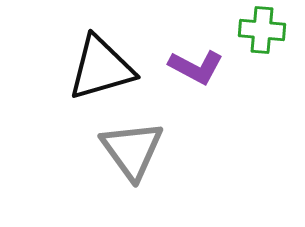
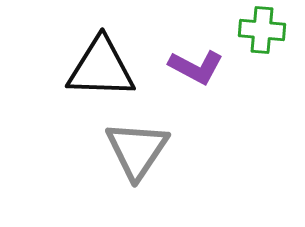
black triangle: rotated 18 degrees clockwise
gray triangle: moved 5 px right; rotated 10 degrees clockwise
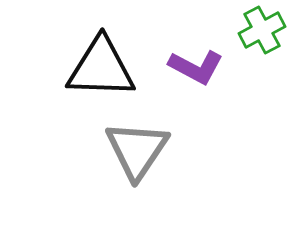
green cross: rotated 33 degrees counterclockwise
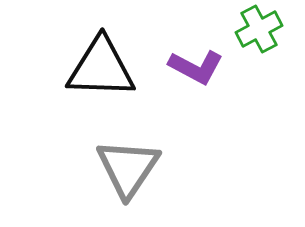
green cross: moved 3 px left, 1 px up
gray triangle: moved 9 px left, 18 px down
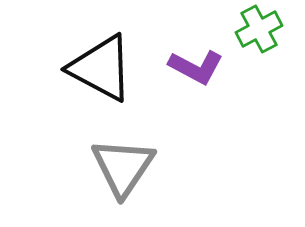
black triangle: rotated 26 degrees clockwise
gray triangle: moved 5 px left, 1 px up
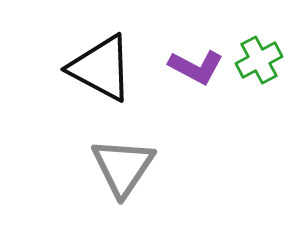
green cross: moved 31 px down
